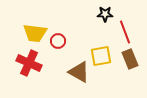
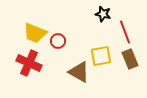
black star: moved 2 px left; rotated 14 degrees clockwise
yellow trapezoid: rotated 15 degrees clockwise
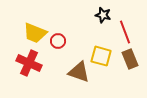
black star: moved 1 px down
yellow square: rotated 25 degrees clockwise
brown triangle: rotated 10 degrees counterclockwise
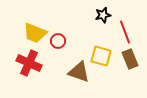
black star: rotated 28 degrees counterclockwise
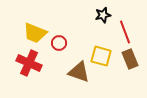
red circle: moved 1 px right, 2 px down
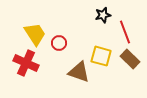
yellow trapezoid: moved 1 px down; rotated 145 degrees counterclockwise
brown rectangle: rotated 24 degrees counterclockwise
red cross: moved 3 px left
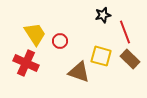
red circle: moved 1 px right, 2 px up
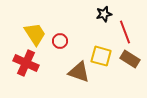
black star: moved 1 px right, 1 px up
brown rectangle: rotated 12 degrees counterclockwise
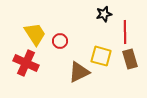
red line: rotated 20 degrees clockwise
brown rectangle: rotated 42 degrees clockwise
brown triangle: rotated 45 degrees counterclockwise
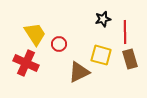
black star: moved 1 px left, 5 px down
red circle: moved 1 px left, 3 px down
yellow square: moved 1 px up
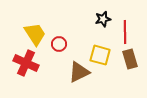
yellow square: moved 1 px left
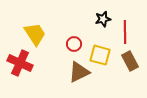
red circle: moved 15 px right
brown rectangle: moved 2 px down; rotated 12 degrees counterclockwise
red cross: moved 6 px left
